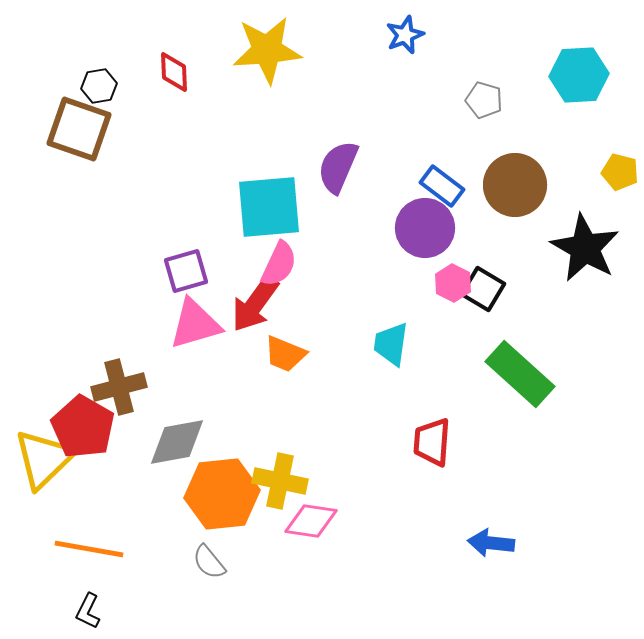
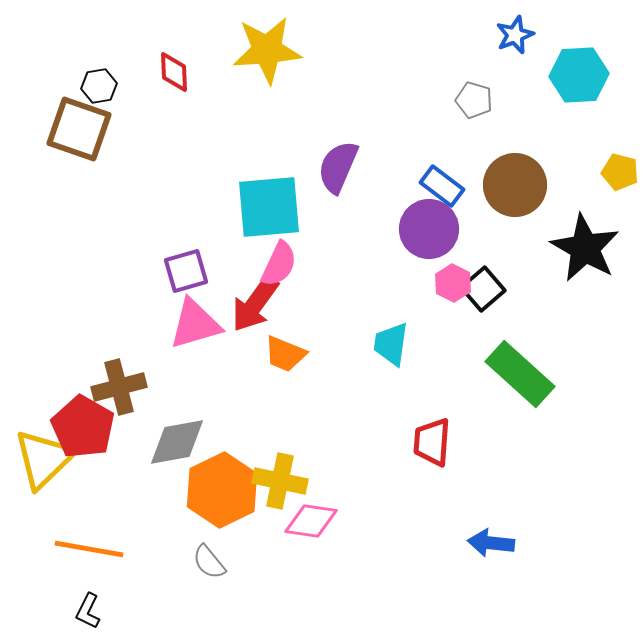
blue star: moved 110 px right
gray pentagon: moved 10 px left
purple circle: moved 4 px right, 1 px down
black square: rotated 18 degrees clockwise
orange hexagon: moved 4 px up; rotated 20 degrees counterclockwise
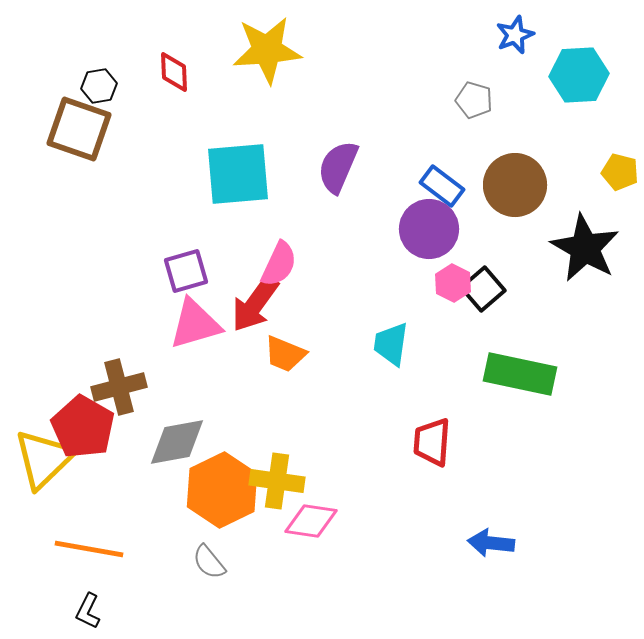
cyan square: moved 31 px left, 33 px up
green rectangle: rotated 30 degrees counterclockwise
yellow cross: moved 3 px left; rotated 4 degrees counterclockwise
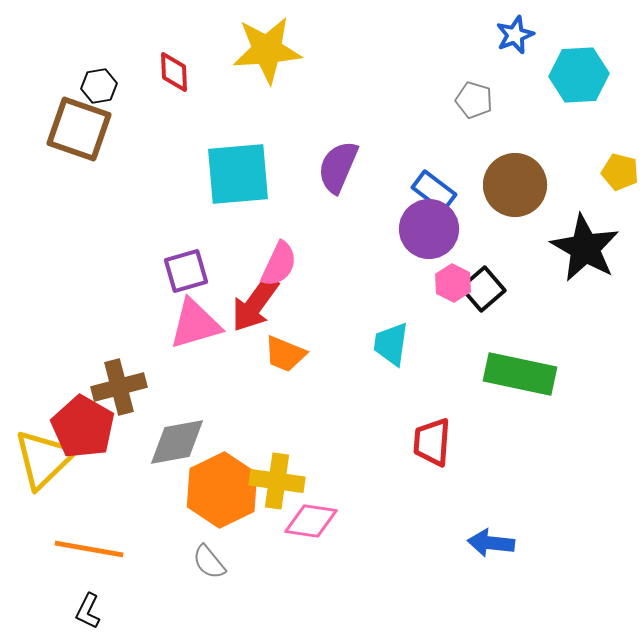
blue rectangle: moved 8 px left, 5 px down
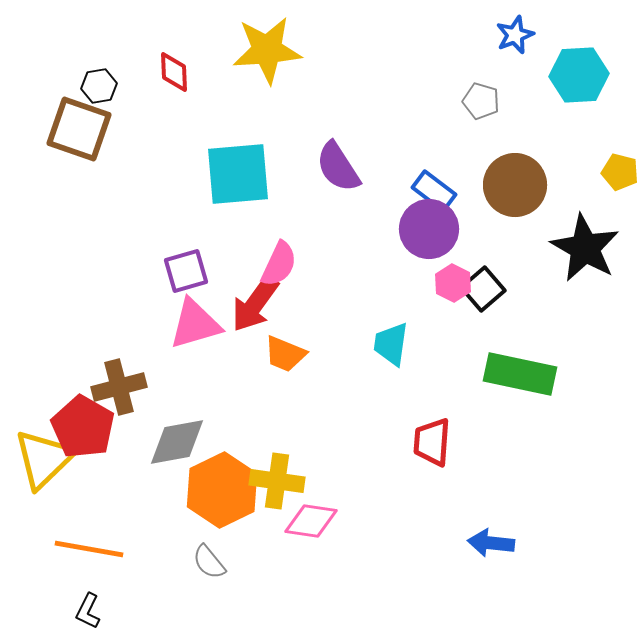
gray pentagon: moved 7 px right, 1 px down
purple semicircle: rotated 56 degrees counterclockwise
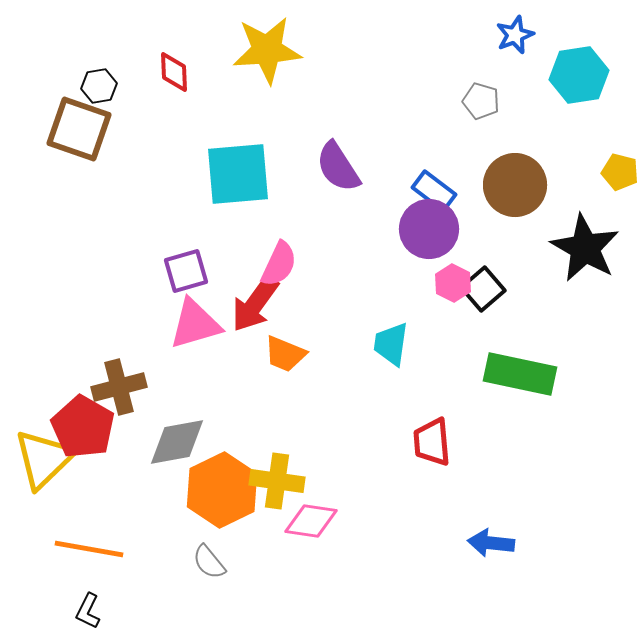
cyan hexagon: rotated 6 degrees counterclockwise
red trapezoid: rotated 9 degrees counterclockwise
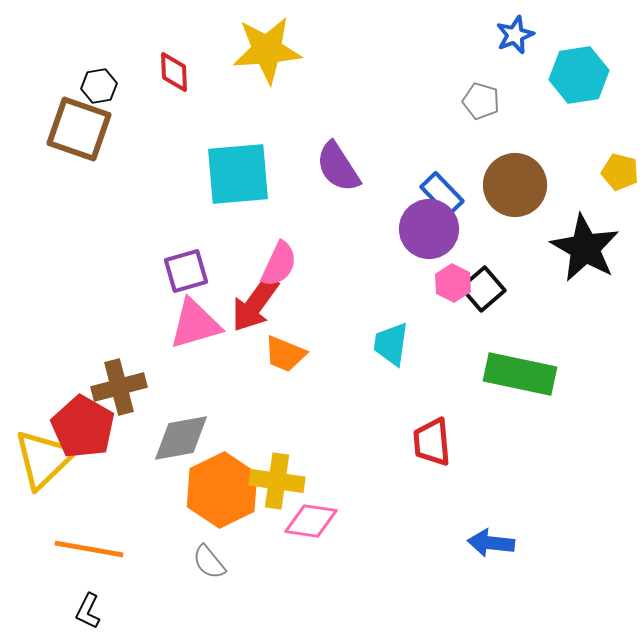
blue rectangle: moved 8 px right, 3 px down; rotated 9 degrees clockwise
gray diamond: moved 4 px right, 4 px up
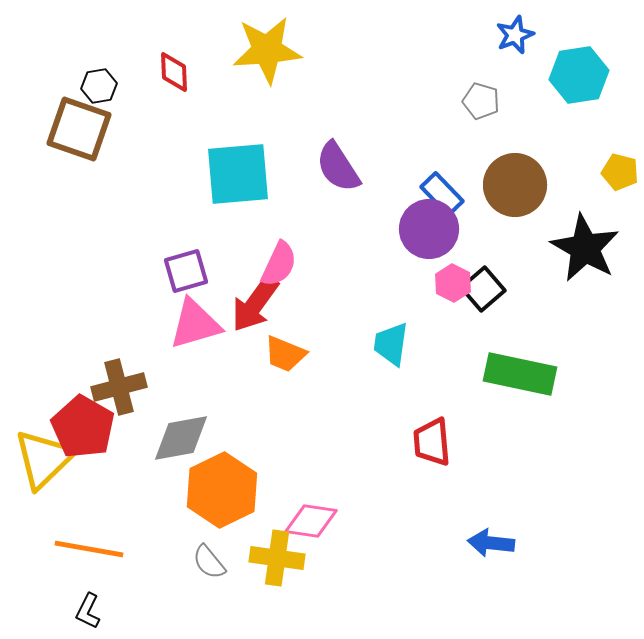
yellow cross: moved 77 px down
